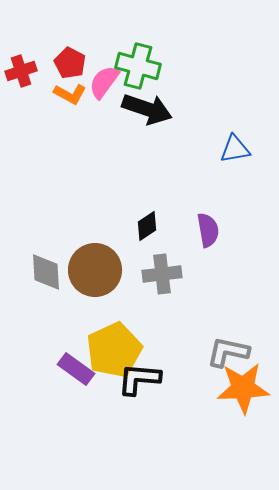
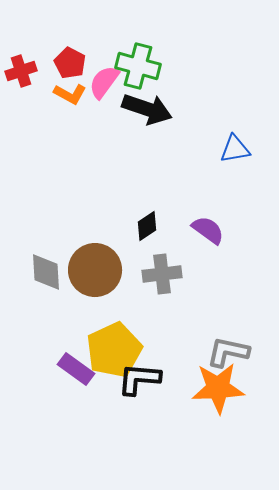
purple semicircle: rotated 44 degrees counterclockwise
orange star: moved 25 px left
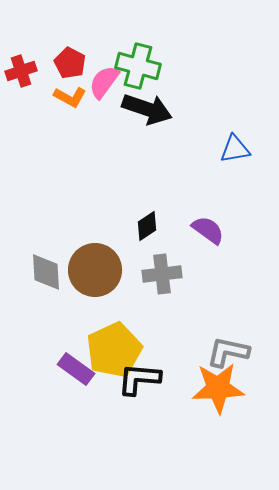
orange L-shape: moved 3 px down
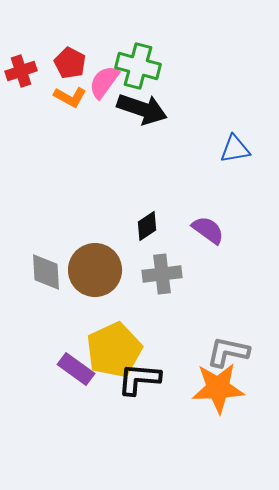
black arrow: moved 5 px left
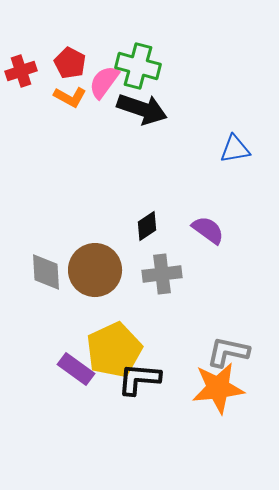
orange star: rotated 4 degrees counterclockwise
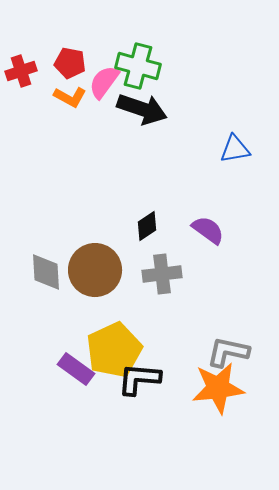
red pentagon: rotated 16 degrees counterclockwise
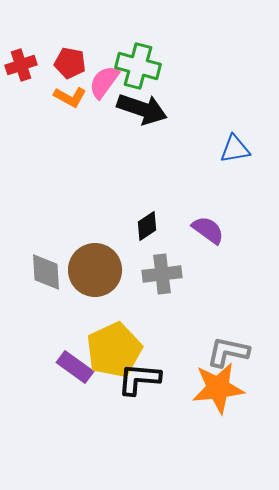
red cross: moved 6 px up
purple rectangle: moved 1 px left, 2 px up
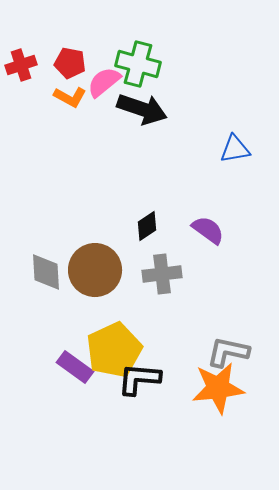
green cross: moved 2 px up
pink semicircle: rotated 15 degrees clockwise
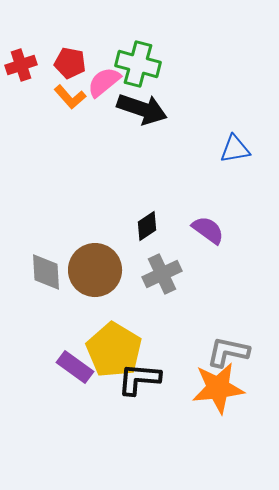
orange L-shape: rotated 20 degrees clockwise
gray cross: rotated 18 degrees counterclockwise
yellow pentagon: rotated 16 degrees counterclockwise
